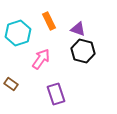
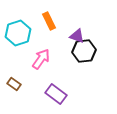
purple triangle: moved 1 px left, 7 px down
black hexagon: moved 1 px right; rotated 20 degrees counterclockwise
brown rectangle: moved 3 px right
purple rectangle: rotated 35 degrees counterclockwise
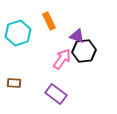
pink arrow: moved 21 px right
brown rectangle: moved 1 px up; rotated 32 degrees counterclockwise
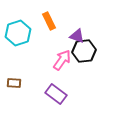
pink arrow: moved 1 px down
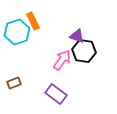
orange rectangle: moved 16 px left
cyan hexagon: moved 1 px left, 1 px up
black hexagon: rotated 15 degrees clockwise
brown rectangle: rotated 24 degrees counterclockwise
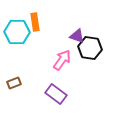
orange rectangle: moved 2 px right, 1 px down; rotated 18 degrees clockwise
cyan hexagon: rotated 20 degrees clockwise
black hexagon: moved 6 px right, 3 px up
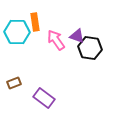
pink arrow: moved 6 px left, 20 px up; rotated 70 degrees counterclockwise
purple rectangle: moved 12 px left, 4 px down
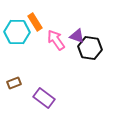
orange rectangle: rotated 24 degrees counterclockwise
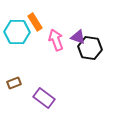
purple triangle: moved 1 px right, 1 px down
pink arrow: rotated 15 degrees clockwise
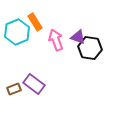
cyan hexagon: rotated 25 degrees counterclockwise
brown rectangle: moved 6 px down
purple rectangle: moved 10 px left, 14 px up
